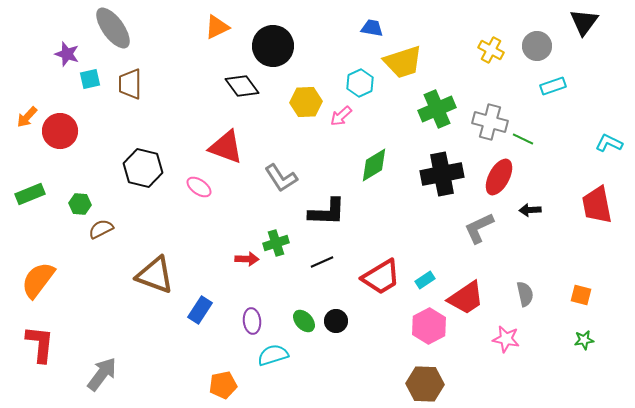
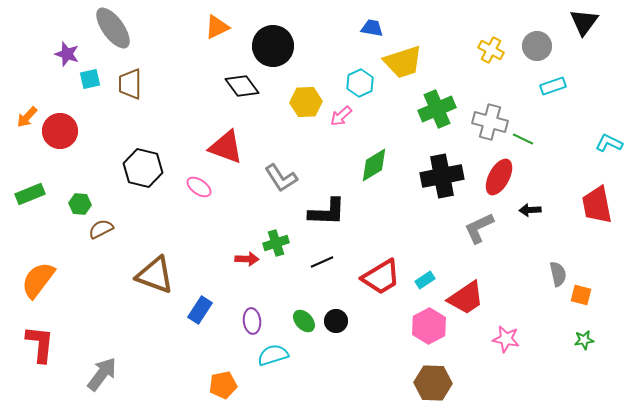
black cross at (442, 174): moved 2 px down
gray semicircle at (525, 294): moved 33 px right, 20 px up
brown hexagon at (425, 384): moved 8 px right, 1 px up
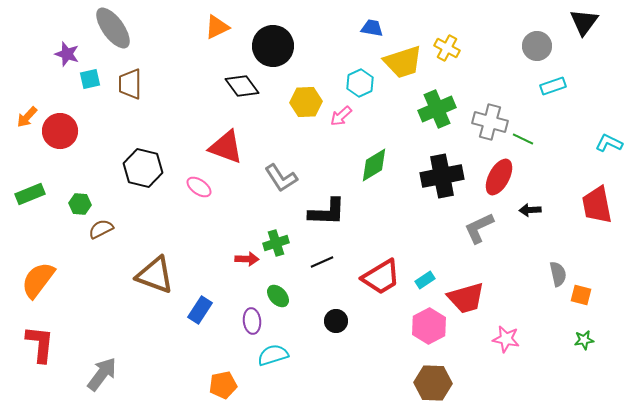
yellow cross at (491, 50): moved 44 px left, 2 px up
red trapezoid at (466, 298): rotated 18 degrees clockwise
green ellipse at (304, 321): moved 26 px left, 25 px up
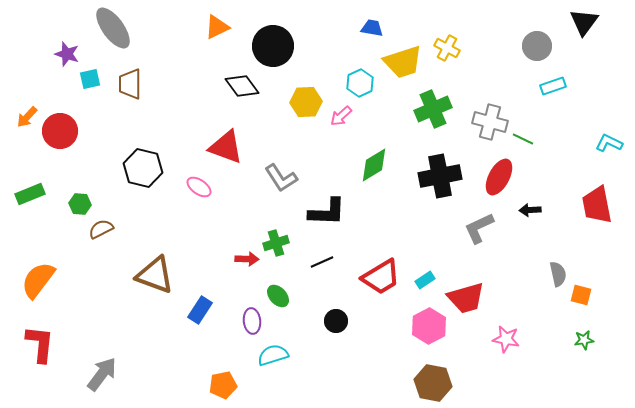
green cross at (437, 109): moved 4 px left
black cross at (442, 176): moved 2 px left
brown hexagon at (433, 383): rotated 9 degrees clockwise
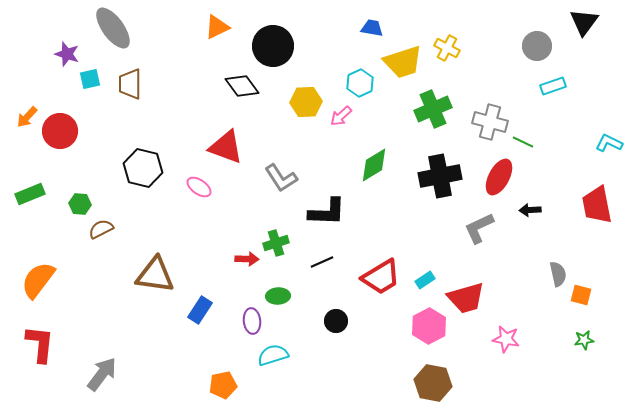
green line at (523, 139): moved 3 px down
brown triangle at (155, 275): rotated 12 degrees counterclockwise
green ellipse at (278, 296): rotated 50 degrees counterclockwise
